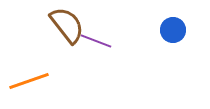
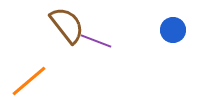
orange line: rotated 21 degrees counterclockwise
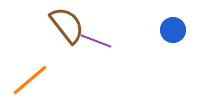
orange line: moved 1 px right, 1 px up
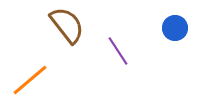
blue circle: moved 2 px right, 2 px up
purple line: moved 22 px right, 10 px down; rotated 36 degrees clockwise
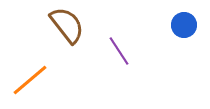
blue circle: moved 9 px right, 3 px up
purple line: moved 1 px right
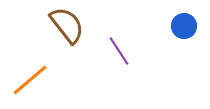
blue circle: moved 1 px down
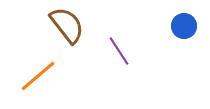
orange line: moved 8 px right, 4 px up
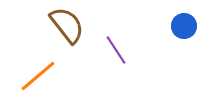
purple line: moved 3 px left, 1 px up
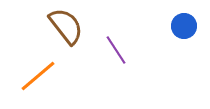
brown semicircle: moved 1 px left, 1 px down
